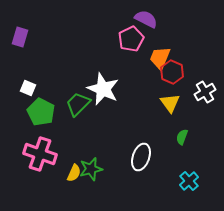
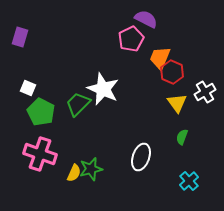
yellow triangle: moved 7 px right
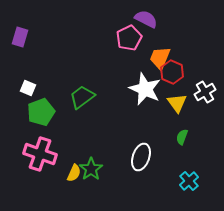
pink pentagon: moved 2 px left, 1 px up
white star: moved 42 px right
green trapezoid: moved 4 px right, 7 px up; rotated 8 degrees clockwise
green pentagon: rotated 24 degrees clockwise
green star: rotated 20 degrees counterclockwise
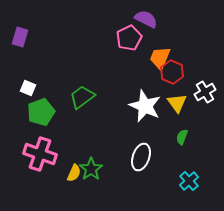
white star: moved 17 px down
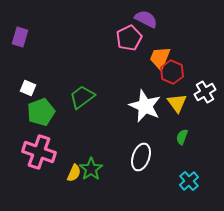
pink cross: moved 1 px left, 2 px up
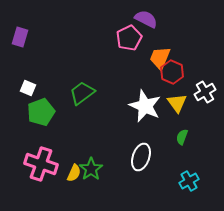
green trapezoid: moved 4 px up
pink cross: moved 2 px right, 12 px down
cyan cross: rotated 12 degrees clockwise
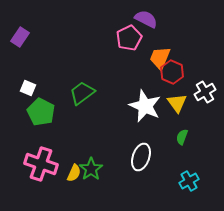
purple rectangle: rotated 18 degrees clockwise
green pentagon: rotated 24 degrees counterclockwise
